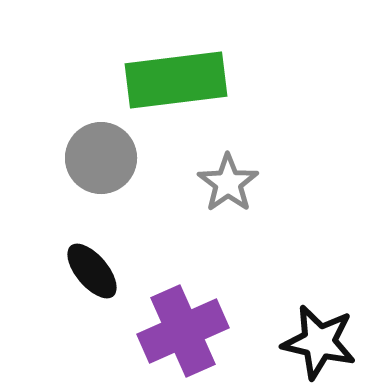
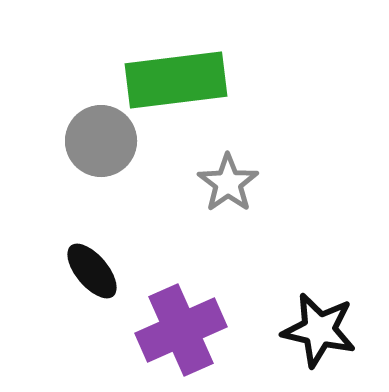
gray circle: moved 17 px up
purple cross: moved 2 px left, 1 px up
black star: moved 12 px up
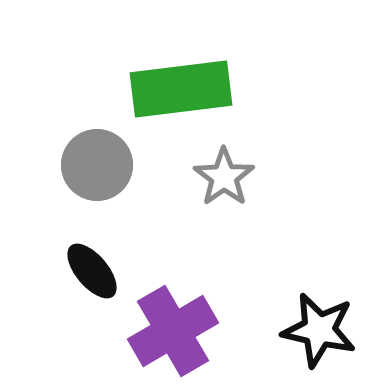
green rectangle: moved 5 px right, 9 px down
gray circle: moved 4 px left, 24 px down
gray star: moved 4 px left, 6 px up
purple cross: moved 8 px left, 1 px down; rotated 6 degrees counterclockwise
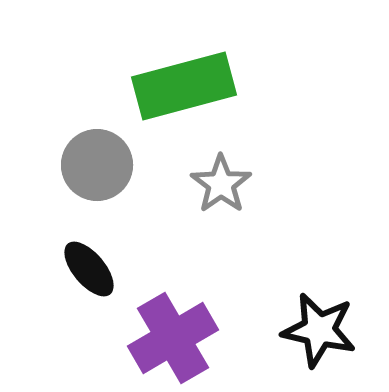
green rectangle: moved 3 px right, 3 px up; rotated 8 degrees counterclockwise
gray star: moved 3 px left, 7 px down
black ellipse: moved 3 px left, 2 px up
purple cross: moved 7 px down
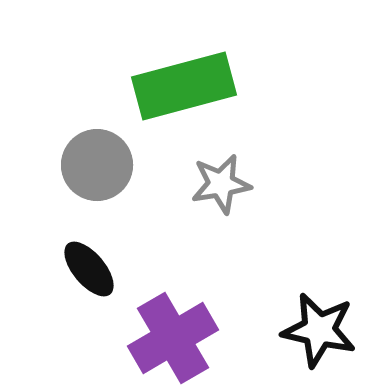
gray star: rotated 26 degrees clockwise
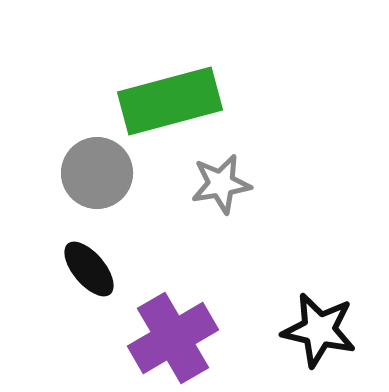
green rectangle: moved 14 px left, 15 px down
gray circle: moved 8 px down
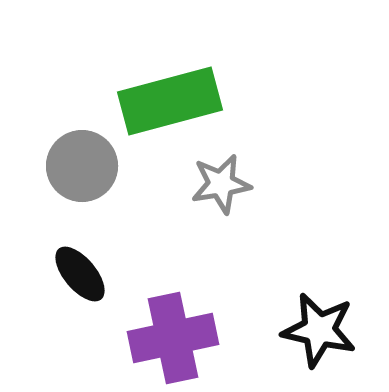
gray circle: moved 15 px left, 7 px up
black ellipse: moved 9 px left, 5 px down
purple cross: rotated 18 degrees clockwise
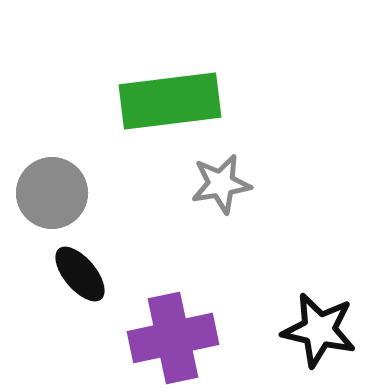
green rectangle: rotated 8 degrees clockwise
gray circle: moved 30 px left, 27 px down
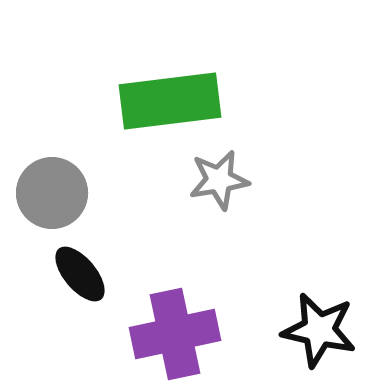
gray star: moved 2 px left, 4 px up
purple cross: moved 2 px right, 4 px up
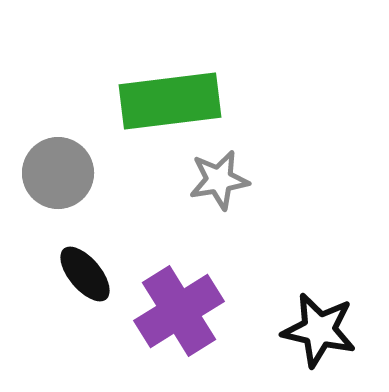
gray circle: moved 6 px right, 20 px up
black ellipse: moved 5 px right
purple cross: moved 4 px right, 23 px up; rotated 20 degrees counterclockwise
